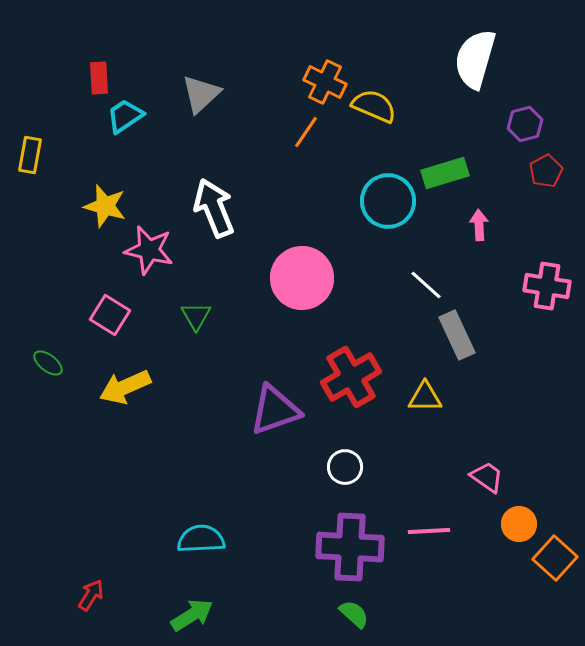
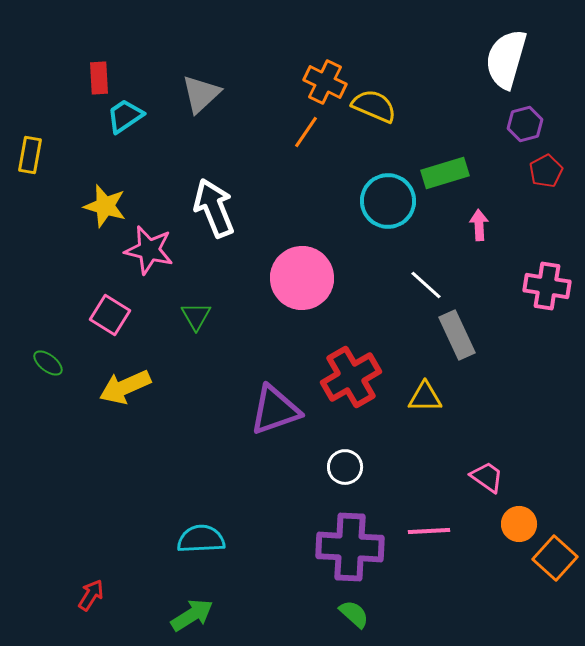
white semicircle: moved 31 px right
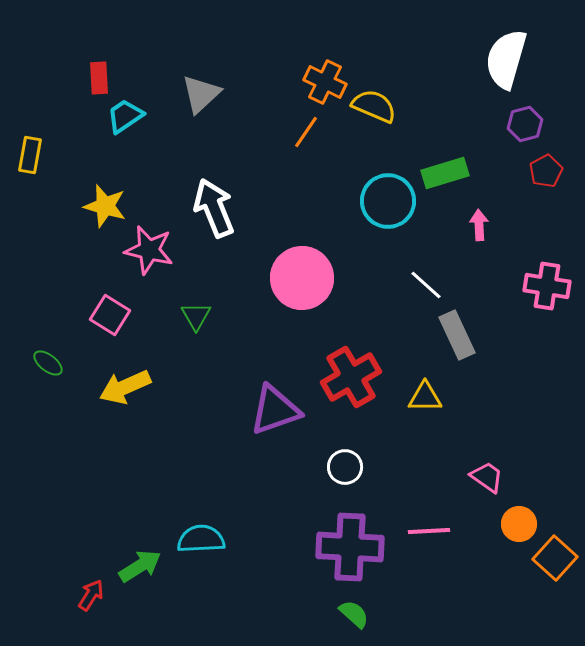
green arrow: moved 52 px left, 49 px up
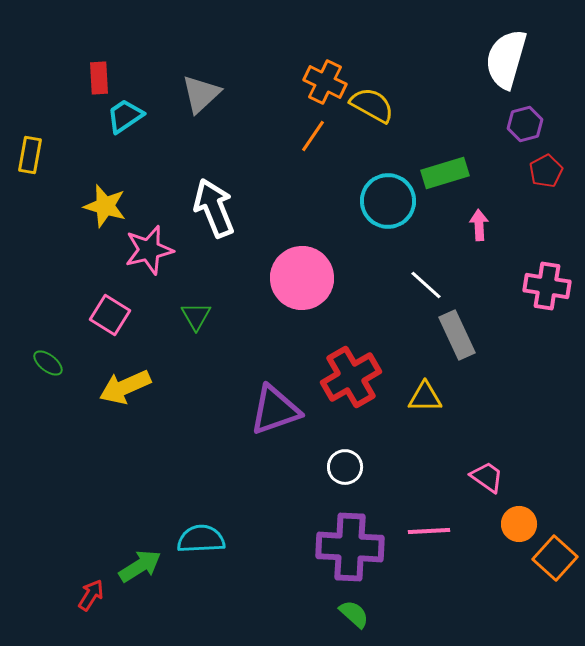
yellow semicircle: moved 2 px left, 1 px up; rotated 6 degrees clockwise
orange line: moved 7 px right, 4 px down
pink star: rotated 27 degrees counterclockwise
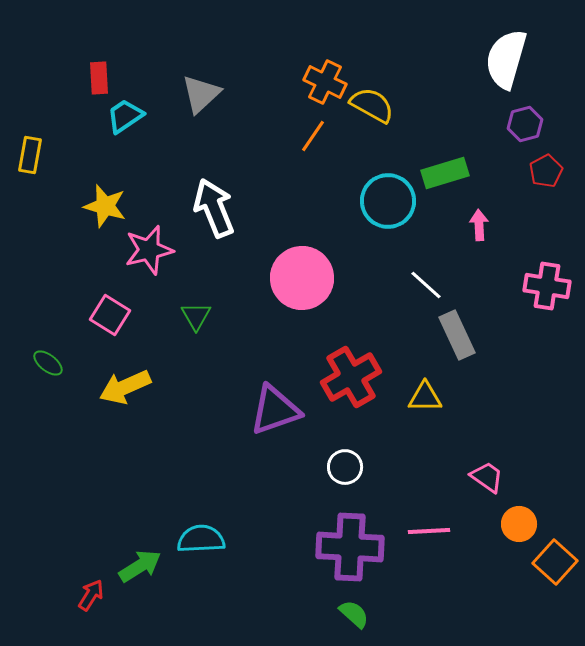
orange square: moved 4 px down
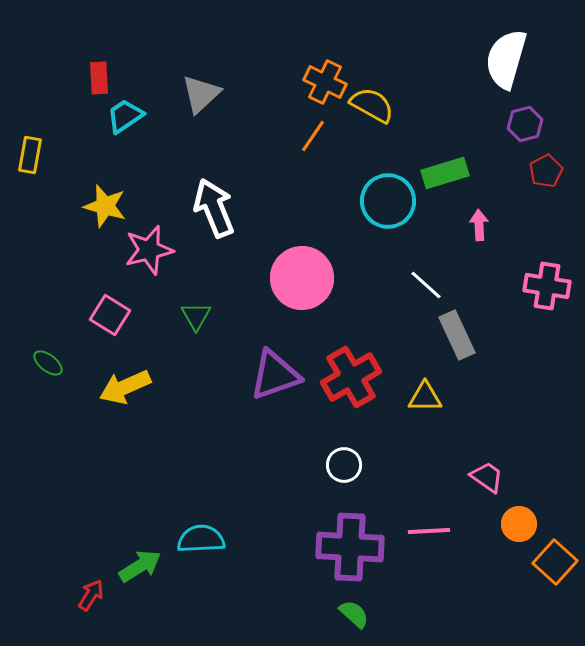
purple triangle: moved 35 px up
white circle: moved 1 px left, 2 px up
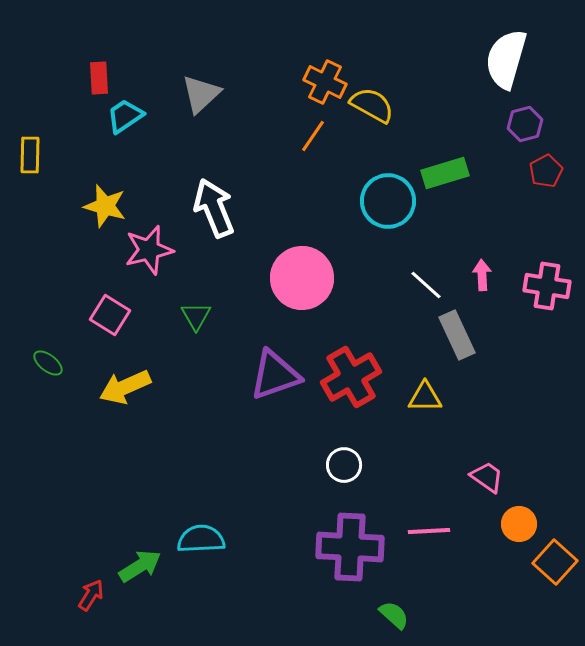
yellow rectangle: rotated 9 degrees counterclockwise
pink arrow: moved 3 px right, 50 px down
green semicircle: moved 40 px right, 1 px down
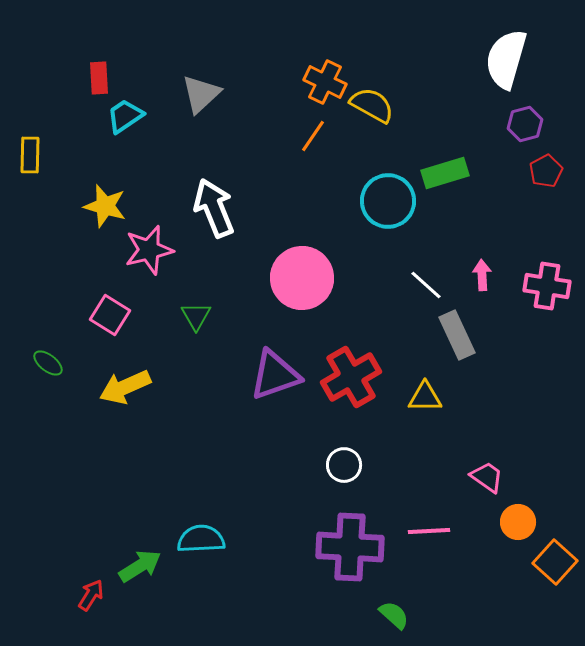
orange circle: moved 1 px left, 2 px up
